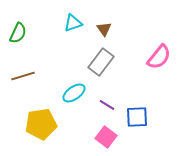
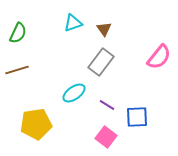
brown line: moved 6 px left, 6 px up
yellow pentagon: moved 5 px left
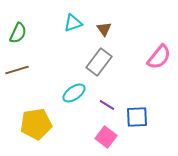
gray rectangle: moved 2 px left
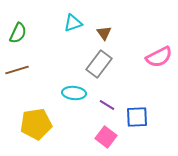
brown triangle: moved 4 px down
pink semicircle: rotated 24 degrees clockwise
gray rectangle: moved 2 px down
cyan ellipse: rotated 40 degrees clockwise
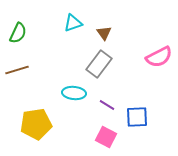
pink square: rotated 10 degrees counterclockwise
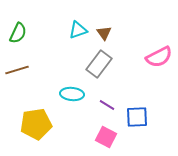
cyan triangle: moved 5 px right, 7 px down
cyan ellipse: moved 2 px left, 1 px down
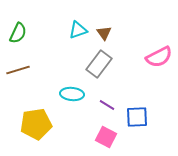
brown line: moved 1 px right
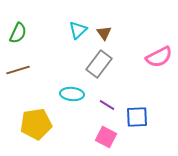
cyan triangle: rotated 24 degrees counterclockwise
